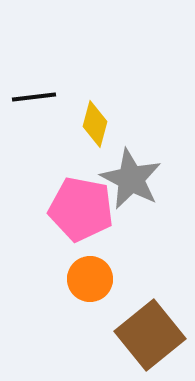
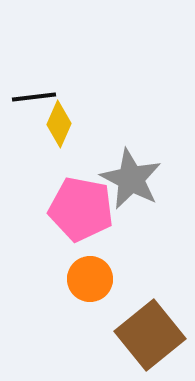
yellow diamond: moved 36 px left; rotated 9 degrees clockwise
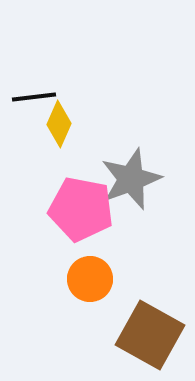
gray star: rotated 24 degrees clockwise
brown square: rotated 22 degrees counterclockwise
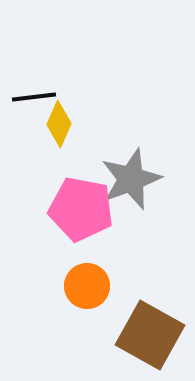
orange circle: moved 3 px left, 7 px down
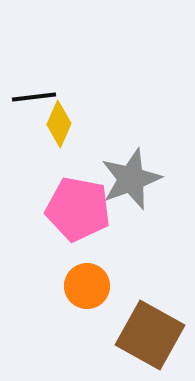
pink pentagon: moved 3 px left
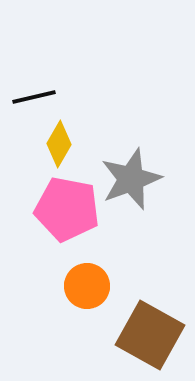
black line: rotated 6 degrees counterclockwise
yellow diamond: moved 20 px down; rotated 6 degrees clockwise
pink pentagon: moved 11 px left
